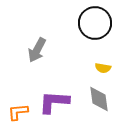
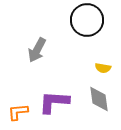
black circle: moved 8 px left, 3 px up
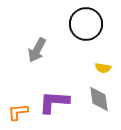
black circle: moved 1 px left, 4 px down
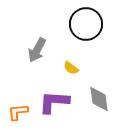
yellow semicircle: moved 32 px left; rotated 28 degrees clockwise
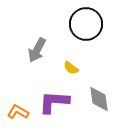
orange L-shape: rotated 35 degrees clockwise
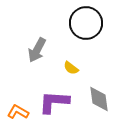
black circle: moved 1 px up
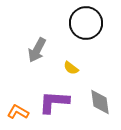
gray diamond: moved 1 px right, 3 px down
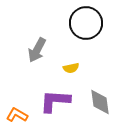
yellow semicircle: rotated 49 degrees counterclockwise
purple L-shape: moved 1 px right, 1 px up
orange L-shape: moved 1 px left, 3 px down
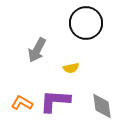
gray diamond: moved 2 px right, 4 px down
orange L-shape: moved 5 px right, 12 px up
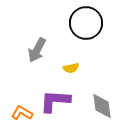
orange L-shape: moved 10 px down
